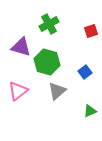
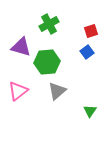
green hexagon: rotated 20 degrees counterclockwise
blue square: moved 2 px right, 20 px up
green triangle: rotated 32 degrees counterclockwise
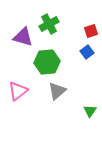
purple triangle: moved 2 px right, 10 px up
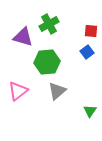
red square: rotated 24 degrees clockwise
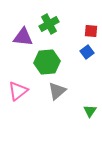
purple triangle: rotated 10 degrees counterclockwise
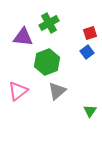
green cross: moved 1 px up
red square: moved 1 px left, 2 px down; rotated 24 degrees counterclockwise
green hexagon: rotated 15 degrees counterclockwise
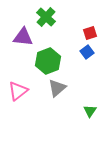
green cross: moved 3 px left, 6 px up; rotated 18 degrees counterclockwise
green hexagon: moved 1 px right, 1 px up
gray triangle: moved 3 px up
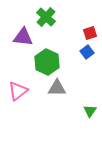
green hexagon: moved 1 px left, 1 px down; rotated 15 degrees counterclockwise
gray triangle: rotated 42 degrees clockwise
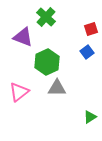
red square: moved 1 px right, 4 px up
purple triangle: rotated 15 degrees clockwise
green hexagon: rotated 10 degrees clockwise
pink triangle: moved 1 px right, 1 px down
green triangle: moved 6 px down; rotated 24 degrees clockwise
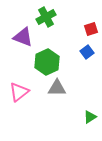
green cross: rotated 18 degrees clockwise
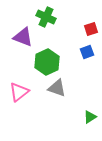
green cross: rotated 36 degrees counterclockwise
blue square: rotated 16 degrees clockwise
gray triangle: rotated 18 degrees clockwise
